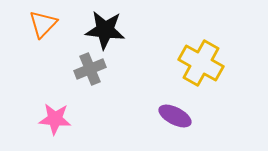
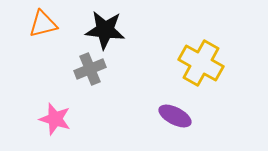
orange triangle: rotated 32 degrees clockwise
pink star: rotated 12 degrees clockwise
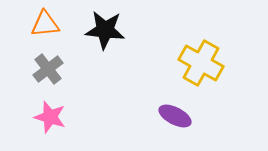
orange triangle: moved 2 px right; rotated 8 degrees clockwise
gray cross: moved 42 px left; rotated 16 degrees counterclockwise
pink star: moved 5 px left, 2 px up
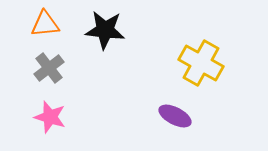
gray cross: moved 1 px right, 1 px up
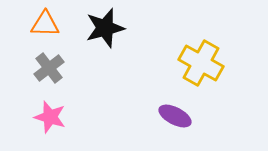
orange triangle: rotated 8 degrees clockwise
black star: moved 2 px up; rotated 21 degrees counterclockwise
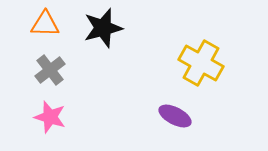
black star: moved 2 px left
gray cross: moved 1 px right, 2 px down
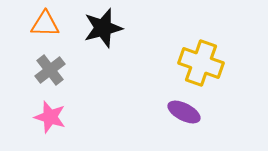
yellow cross: rotated 9 degrees counterclockwise
purple ellipse: moved 9 px right, 4 px up
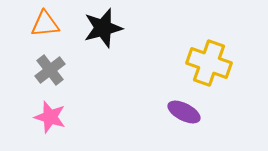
orange triangle: rotated 8 degrees counterclockwise
yellow cross: moved 8 px right
